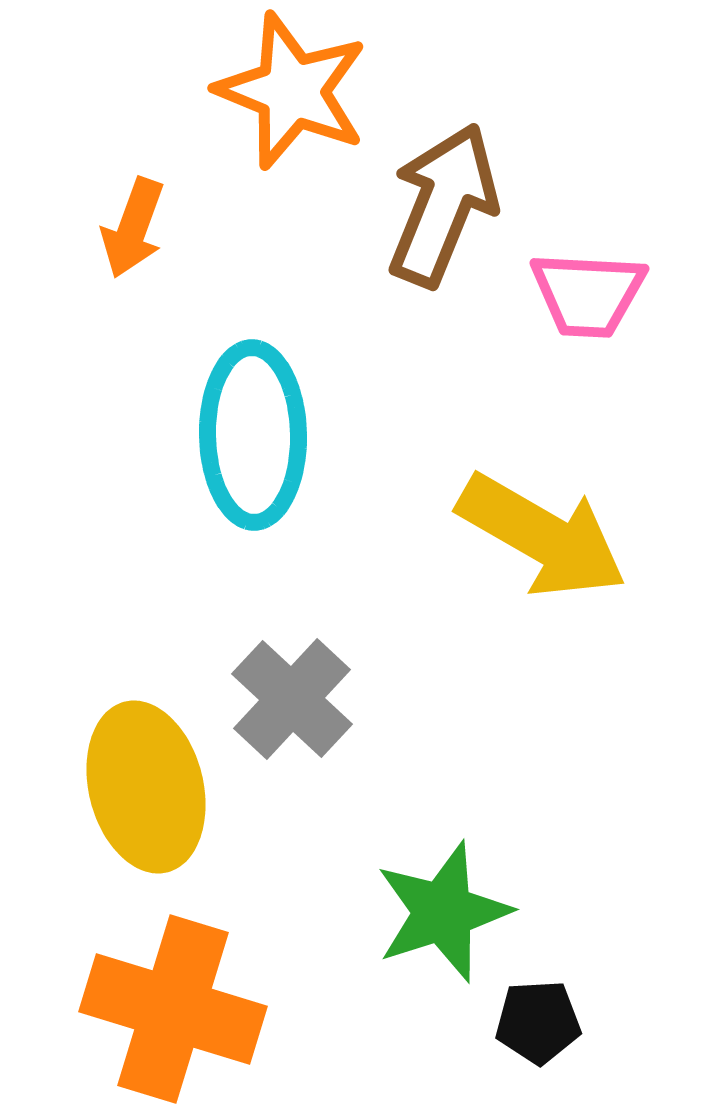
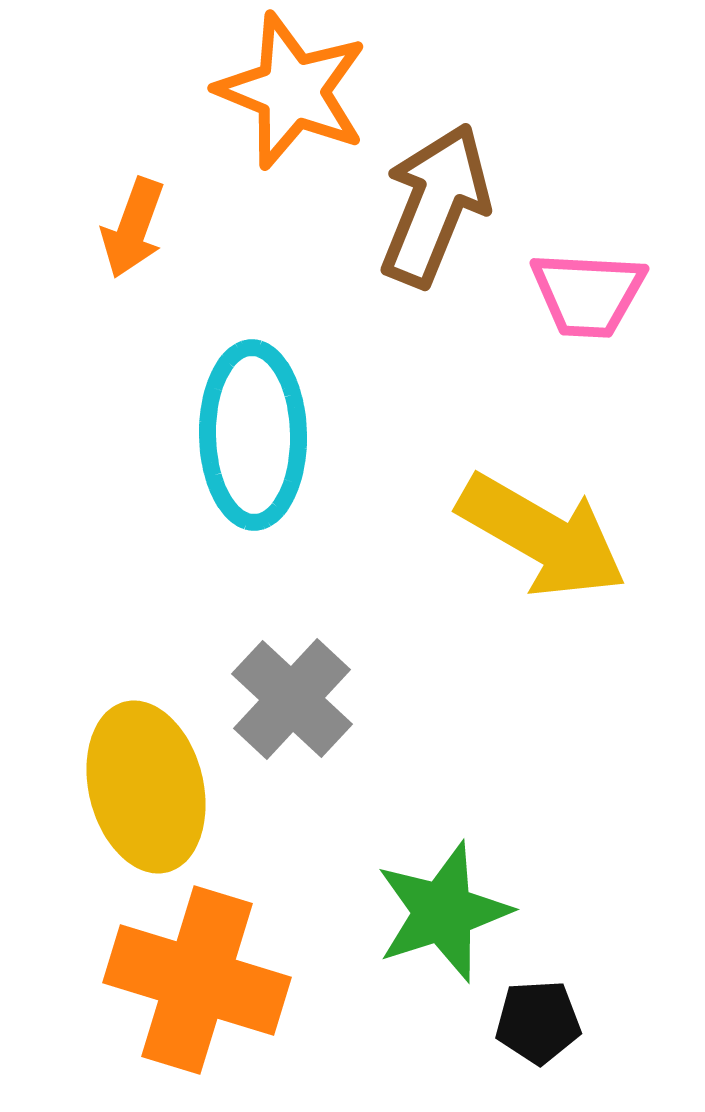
brown arrow: moved 8 px left
orange cross: moved 24 px right, 29 px up
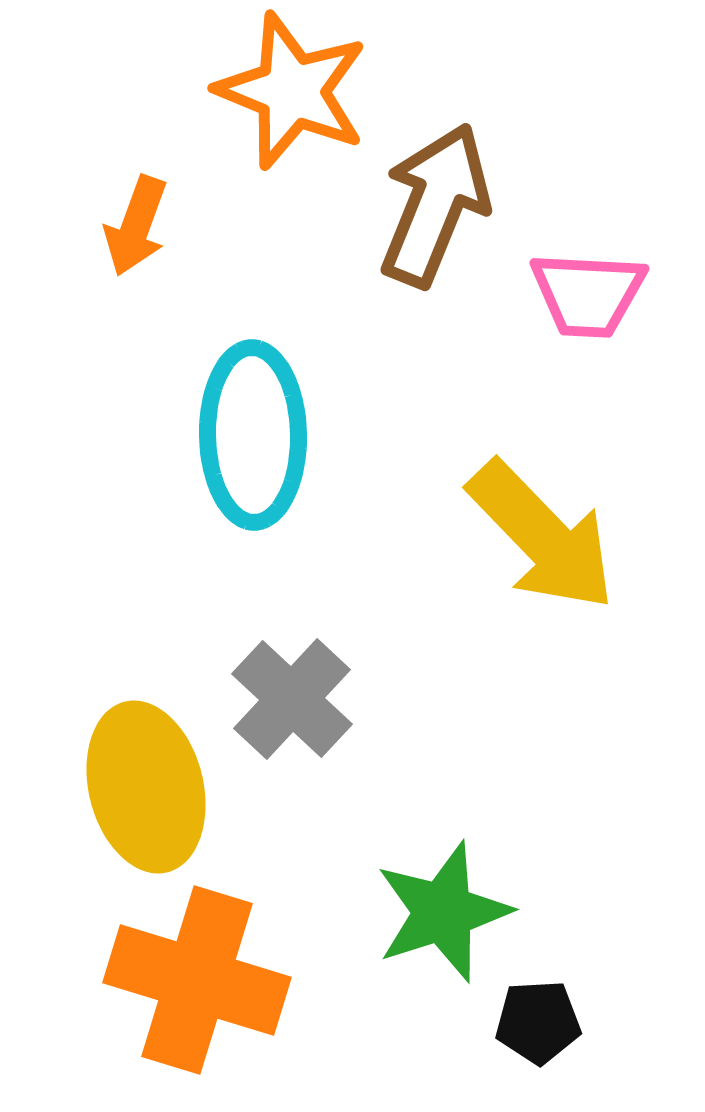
orange arrow: moved 3 px right, 2 px up
yellow arrow: rotated 16 degrees clockwise
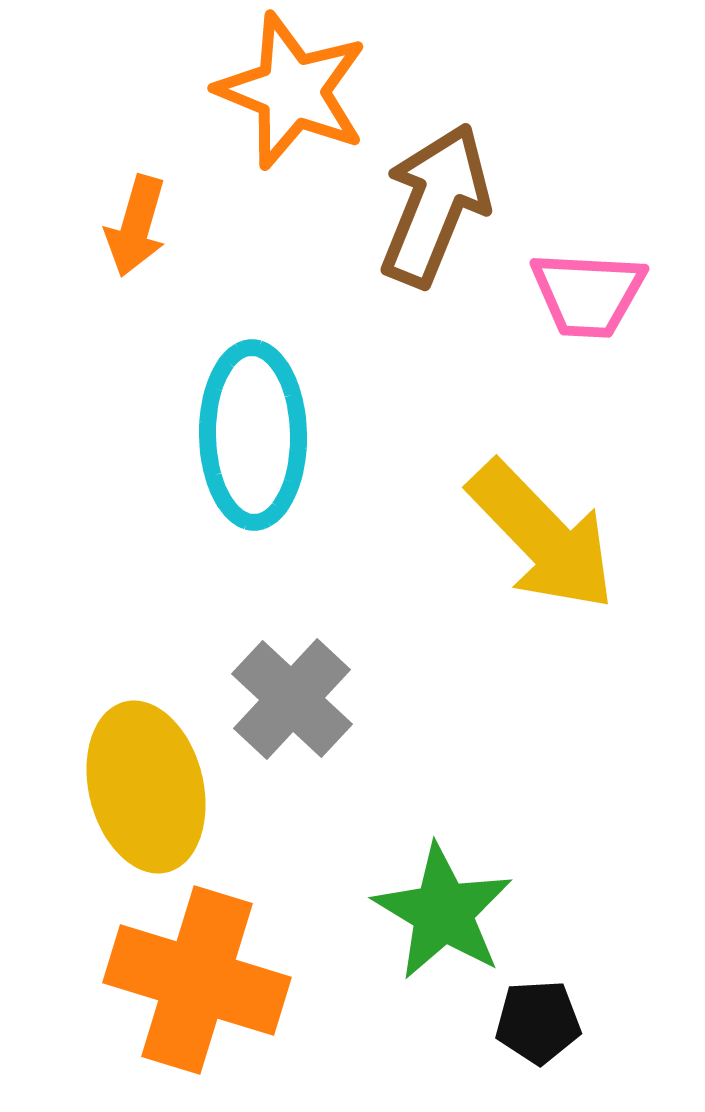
orange arrow: rotated 4 degrees counterclockwise
green star: rotated 23 degrees counterclockwise
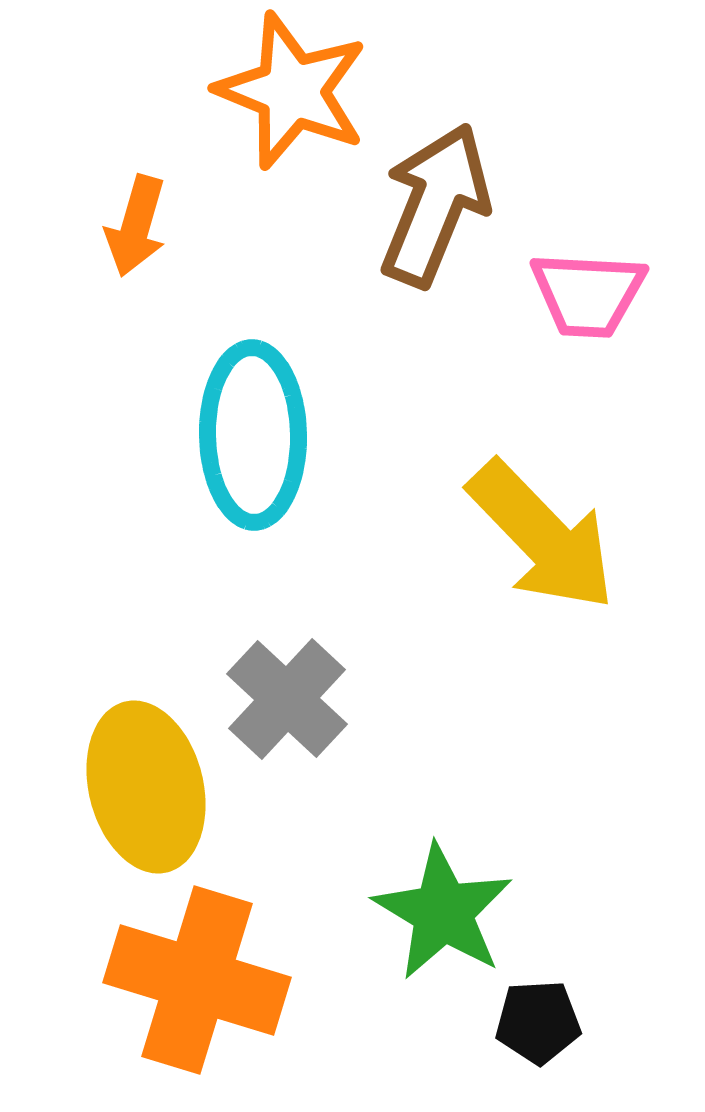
gray cross: moved 5 px left
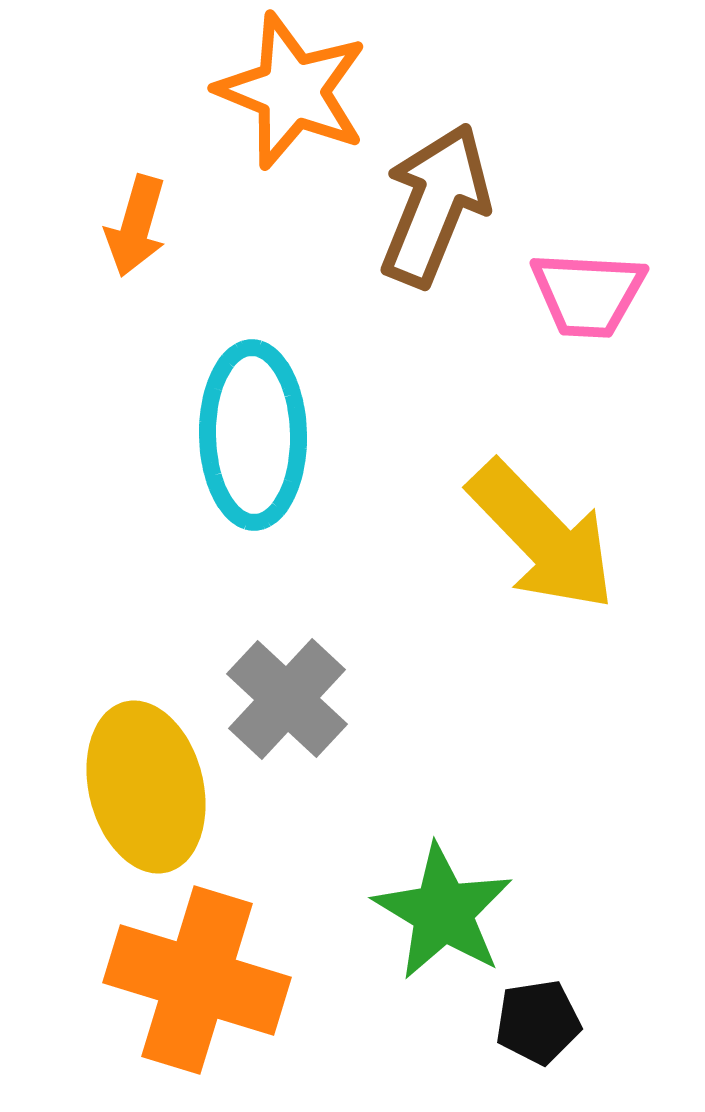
black pentagon: rotated 6 degrees counterclockwise
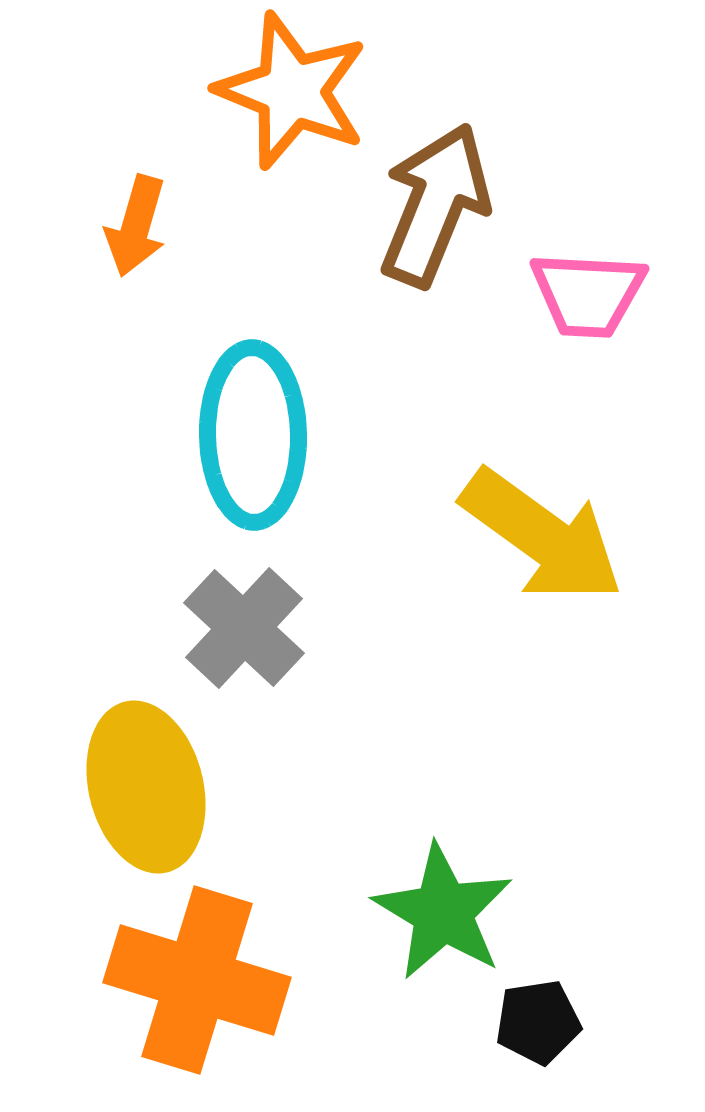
yellow arrow: rotated 10 degrees counterclockwise
gray cross: moved 43 px left, 71 px up
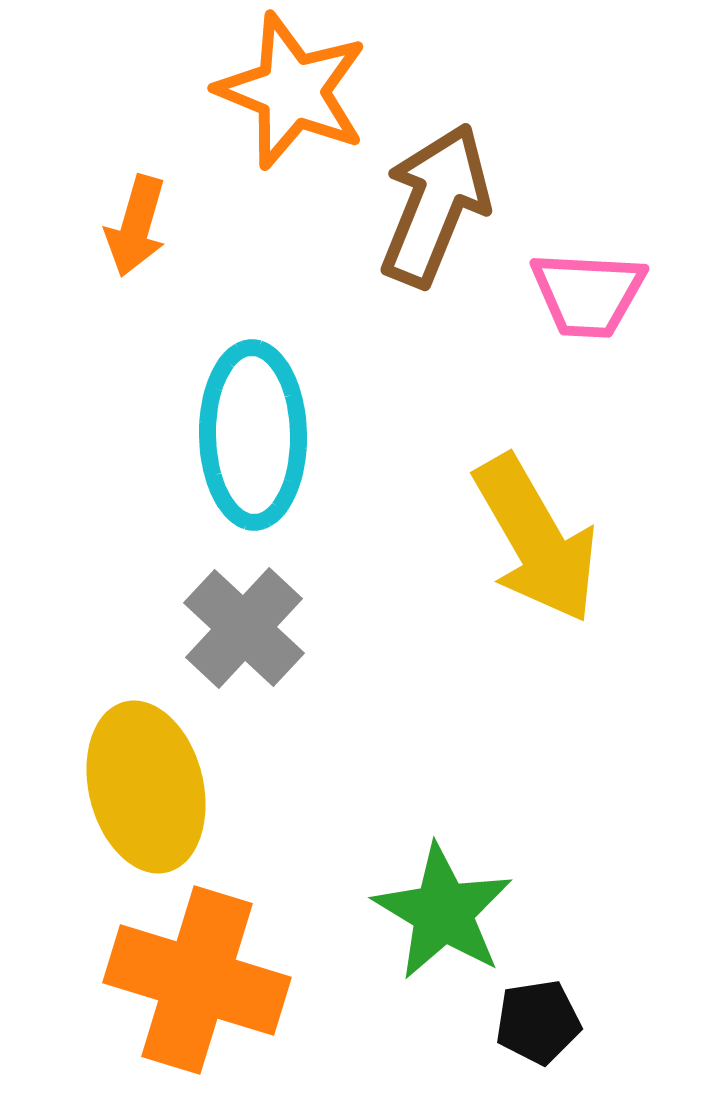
yellow arrow: moved 6 px left, 3 px down; rotated 24 degrees clockwise
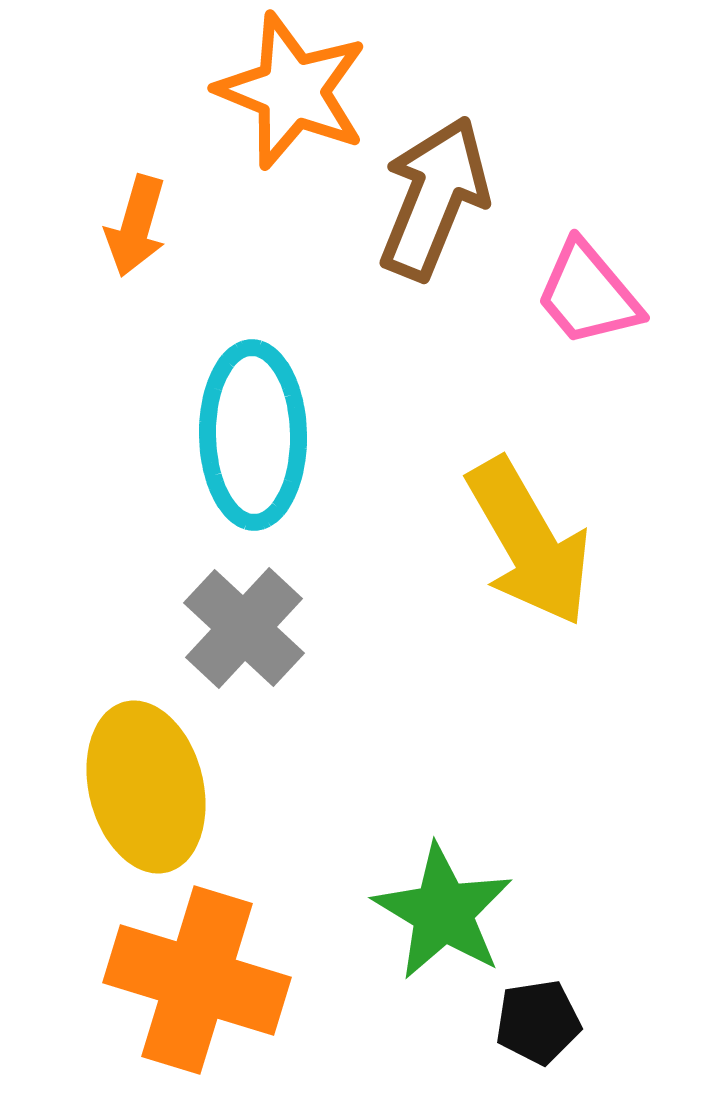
brown arrow: moved 1 px left, 7 px up
pink trapezoid: rotated 47 degrees clockwise
yellow arrow: moved 7 px left, 3 px down
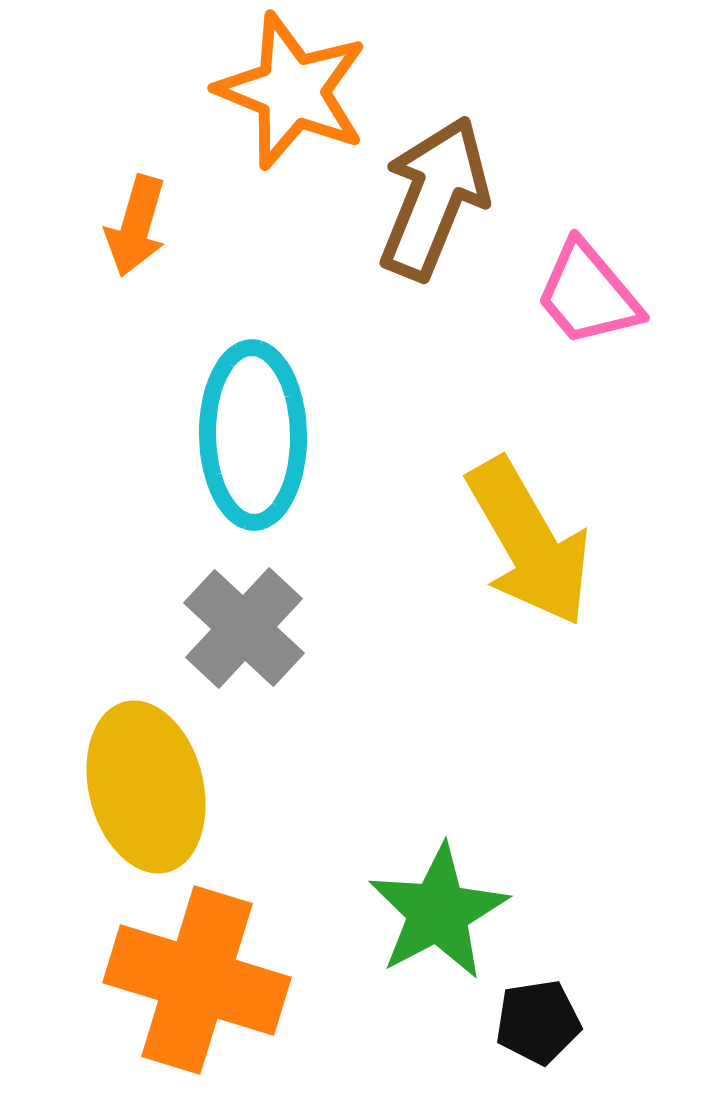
green star: moved 5 px left; rotated 13 degrees clockwise
